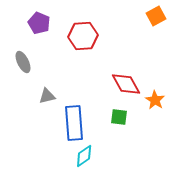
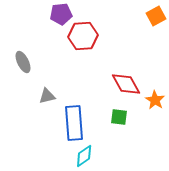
purple pentagon: moved 22 px right, 9 px up; rotated 30 degrees counterclockwise
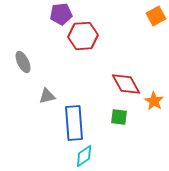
orange star: moved 1 px left, 1 px down
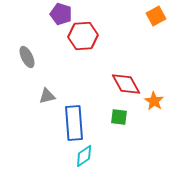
purple pentagon: rotated 25 degrees clockwise
gray ellipse: moved 4 px right, 5 px up
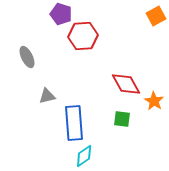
green square: moved 3 px right, 2 px down
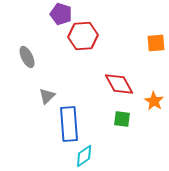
orange square: moved 27 px down; rotated 24 degrees clockwise
red diamond: moved 7 px left
gray triangle: rotated 30 degrees counterclockwise
blue rectangle: moved 5 px left, 1 px down
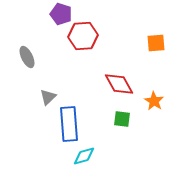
gray triangle: moved 1 px right, 1 px down
cyan diamond: rotated 20 degrees clockwise
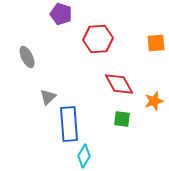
red hexagon: moved 15 px right, 3 px down
orange star: rotated 24 degrees clockwise
cyan diamond: rotated 45 degrees counterclockwise
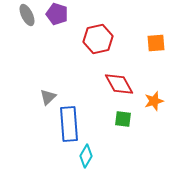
purple pentagon: moved 4 px left
red hexagon: rotated 8 degrees counterclockwise
gray ellipse: moved 42 px up
green square: moved 1 px right
cyan diamond: moved 2 px right
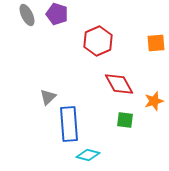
red hexagon: moved 2 px down; rotated 12 degrees counterclockwise
green square: moved 2 px right, 1 px down
cyan diamond: moved 2 px right, 1 px up; rotated 75 degrees clockwise
